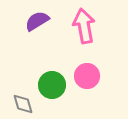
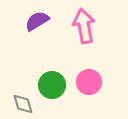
pink circle: moved 2 px right, 6 px down
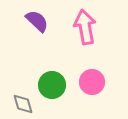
purple semicircle: rotated 75 degrees clockwise
pink arrow: moved 1 px right, 1 px down
pink circle: moved 3 px right
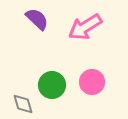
purple semicircle: moved 2 px up
pink arrow: rotated 112 degrees counterclockwise
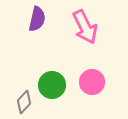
purple semicircle: rotated 60 degrees clockwise
pink arrow: rotated 84 degrees counterclockwise
gray diamond: moved 1 px right, 2 px up; rotated 60 degrees clockwise
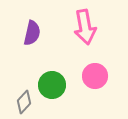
purple semicircle: moved 5 px left, 14 px down
pink arrow: rotated 16 degrees clockwise
pink circle: moved 3 px right, 6 px up
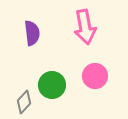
purple semicircle: rotated 20 degrees counterclockwise
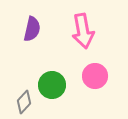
pink arrow: moved 2 px left, 4 px down
purple semicircle: moved 4 px up; rotated 20 degrees clockwise
